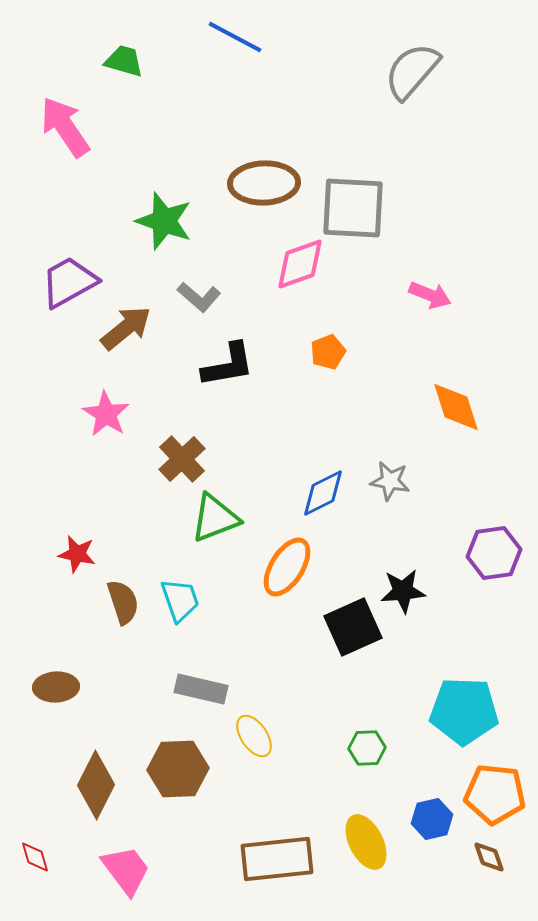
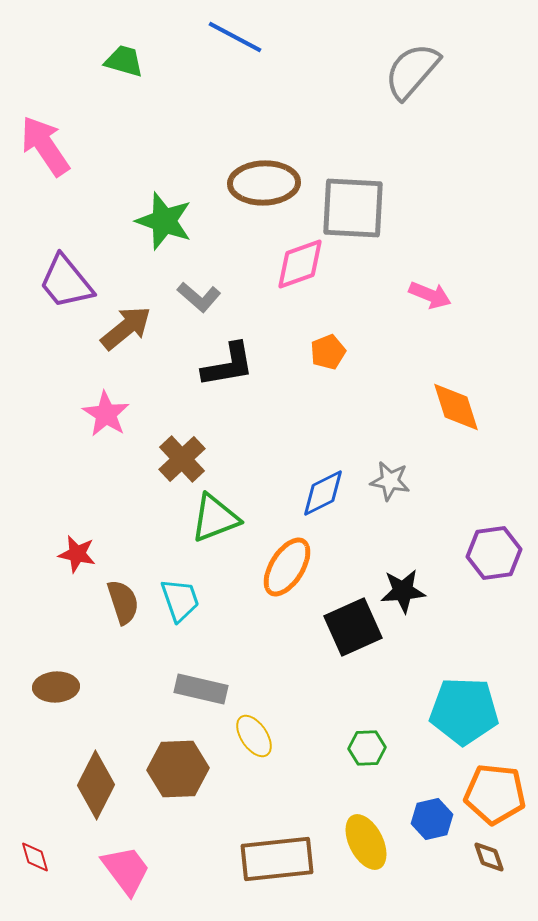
pink arrow at (65, 127): moved 20 px left, 19 px down
purple trapezoid at (69, 282): moved 3 px left; rotated 100 degrees counterclockwise
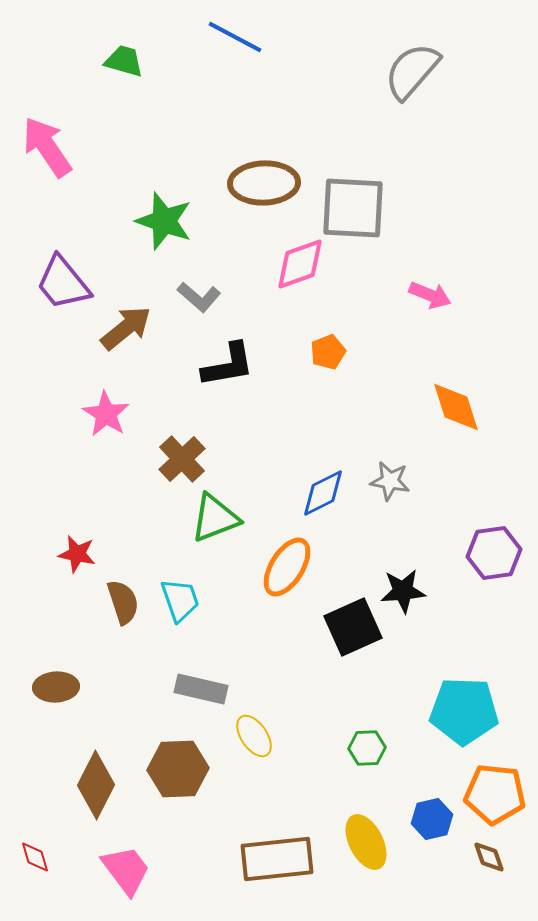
pink arrow at (45, 146): moved 2 px right, 1 px down
purple trapezoid at (66, 282): moved 3 px left, 1 px down
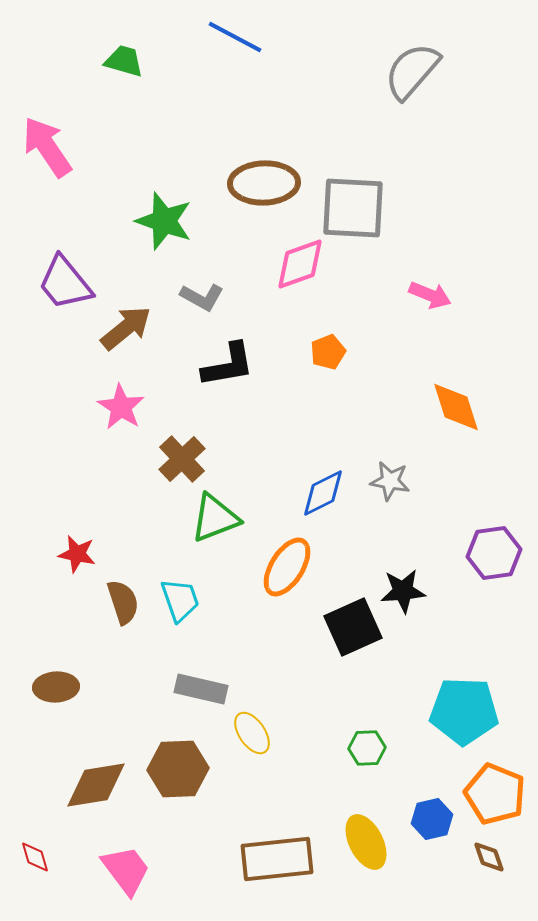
purple trapezoid at (63, 283): moved 2 px right
gray L-shape at (199, 297): moved 3 px right; rotated 12 degrees counterclockwise
pink star at (106, 414): moved 15 px right, 7 px up
yellow ellipse at (254, 736): moved 2 px left, 3 px up
brown diamond at (96, 785): rotated 54 degrees clockwise
orange pentagon at (495, 794): rotated 16 degrees clockwise
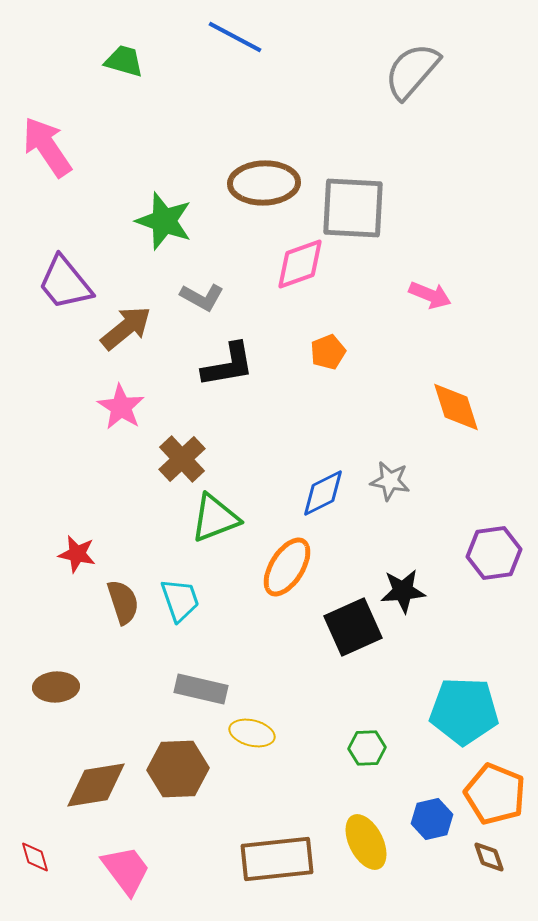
yellow ellipse at (252, 733): rotated 42 degrees counterclockwise
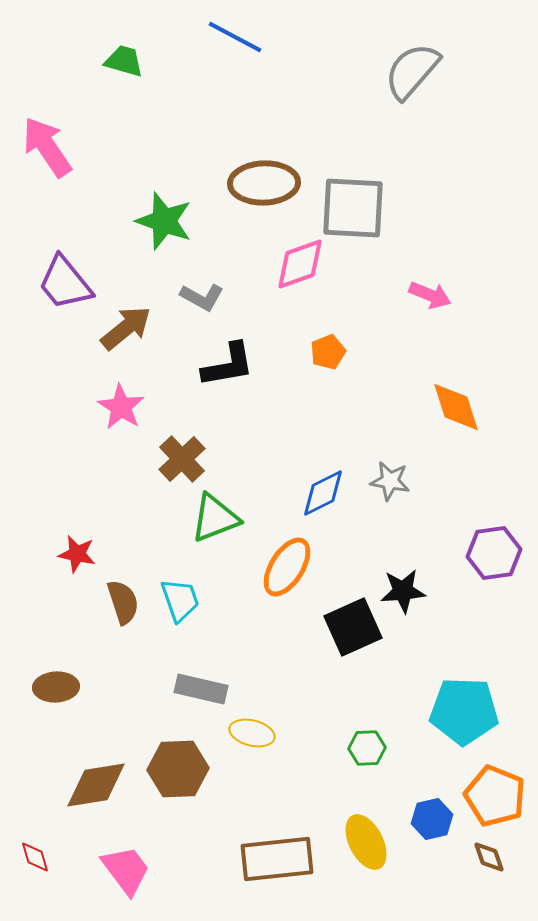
orange pentagon at (495, 794): moved 2 px down
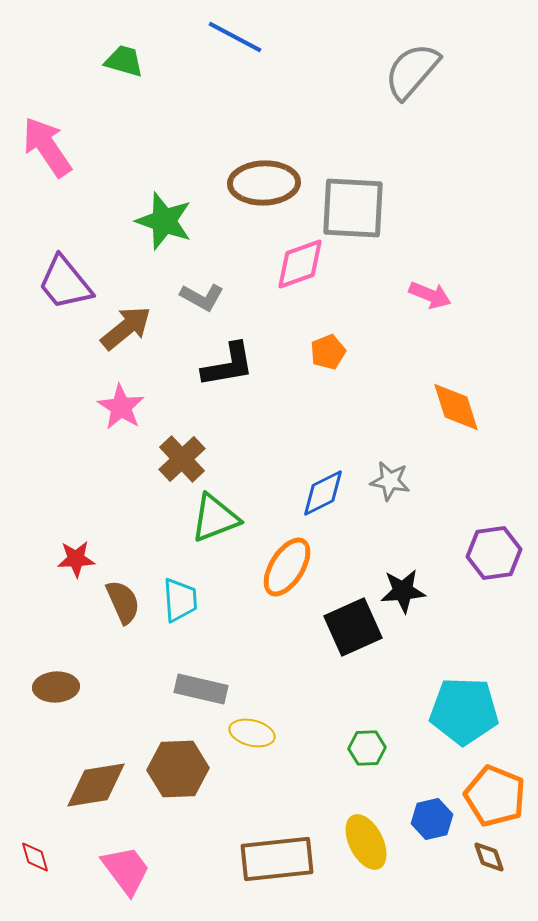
red star at (77, 554): moved 1 px left, 5 px down; rotated 15 degrees counterclockwise
cyan trapezoid at (180, 600): rotated 15 degrees clockwise
brown semicircle at (123, 602): rotated 6 degrees counterclockwise
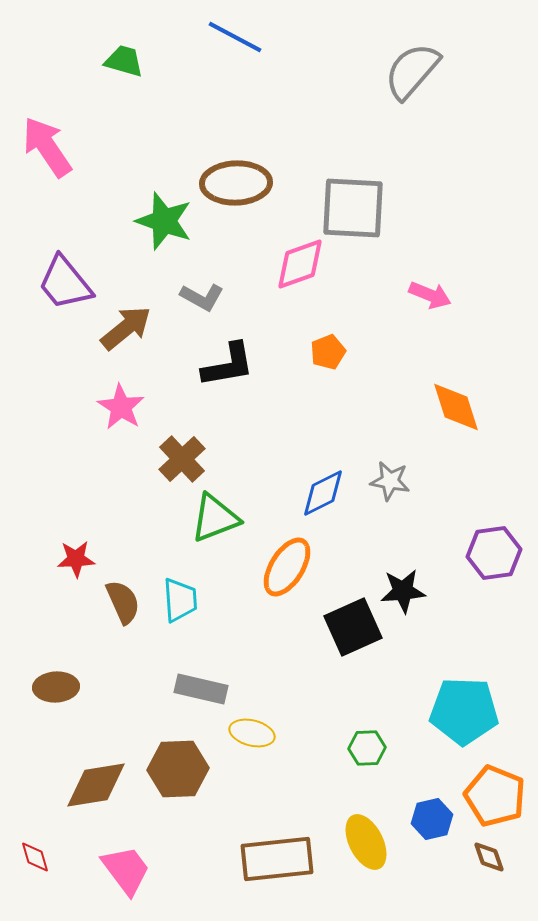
brown ellipse at (264, 183): moved 28 px left
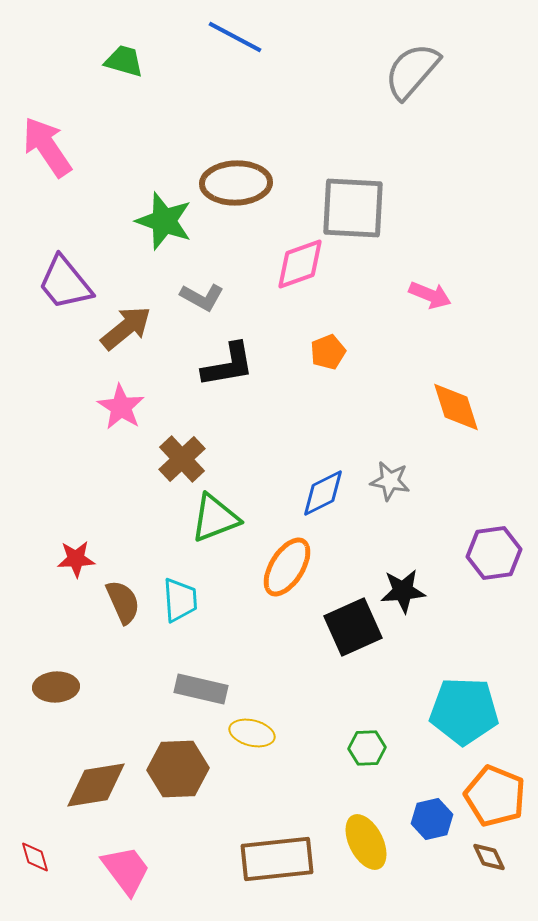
brown diamond at (489, 857): rotated 6 degrees counterclockwise
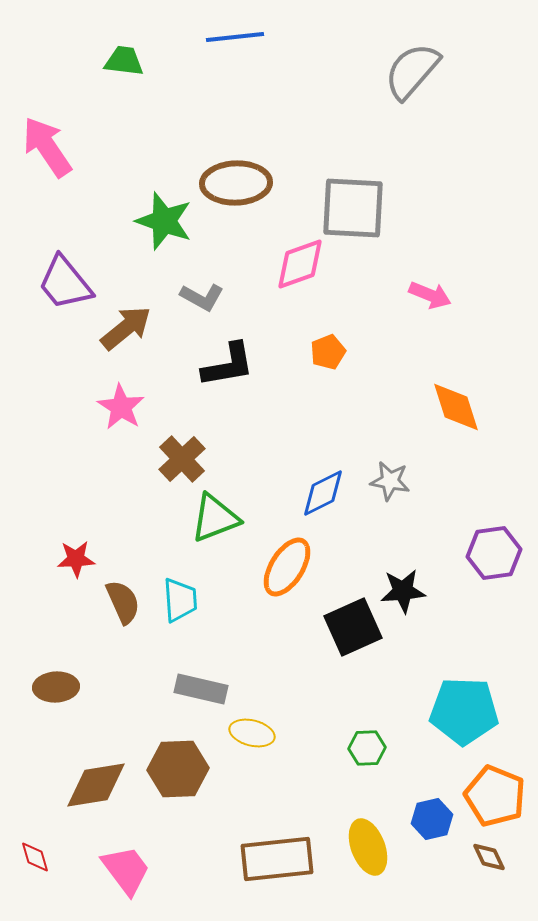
blue line at (235, 37): rotated 34 degrees counterclockwise
green trapezoid at (124, 61): rotated 9 degrees counterclockwise
yellow ellipse at (366, 842): moved 2 px right, 5 px down; rotated 6 degrees clockwise
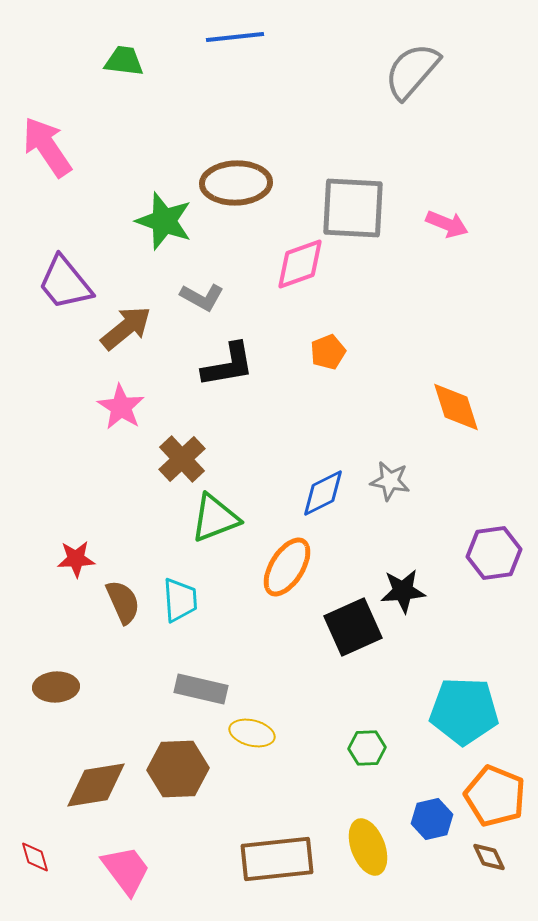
pink arrow at (430, 295): moved 17 px right, 71 px up
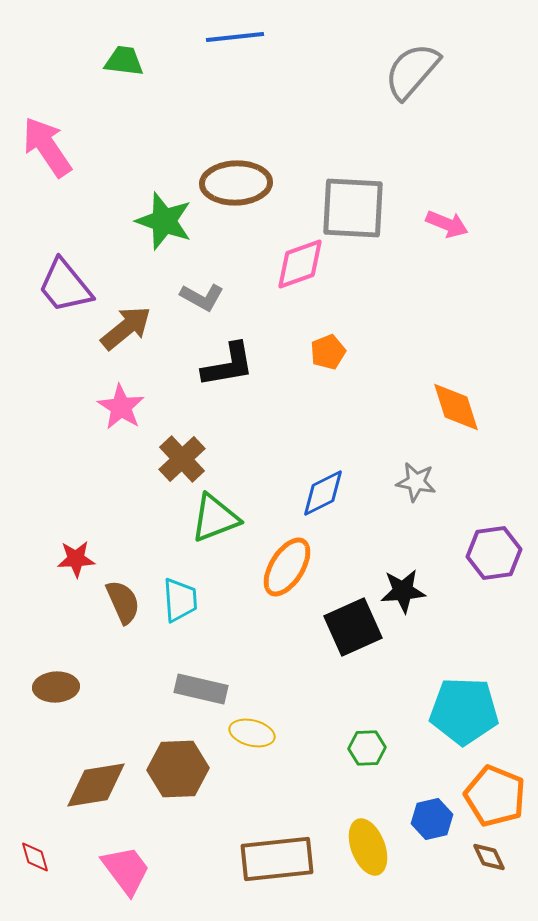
purple trapezoid at (65, 283): moved 3 px down
gray star at (390, 481): moved 26 px right, 1 px down
